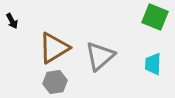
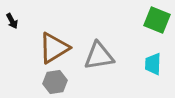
green square: moved 2 px right, 3 px down
gray triangle: moved 1 px left; rotated 32 degrees clockwise
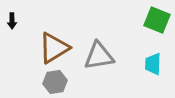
black arrow: rotated 28 degrees clockwise
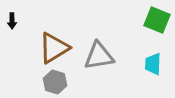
gray hexagon: rotated 25 degrees clockwise
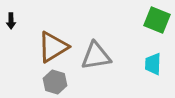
black arrow: moved 1 px left
brown triangle: moved 1 px left, 1 px up
gray triangle: moved 3 px left
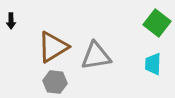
green square: moved 3 px down; rotated 16 degrees clockwise
gray hexagon: rotated 10 degrees counterclockwise
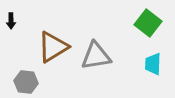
green square: moved 9 px left
gray hexagon: moved 29 px left
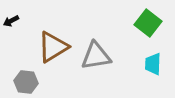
black arrow: rotated 63 degrees clockwise
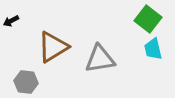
green square: moved 4 px up
gray triangle: moved 4 px right, 3 px down
cyan trapezoid: moved 15 px up; rotated 15 degrees counterclockwise
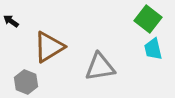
black arrow: rotated 63 degrees clockwise
brown triangle: moved 4 px left
gray triangle: moved 8 px down
gray hexagon: rotated 15 degrees clockwise
